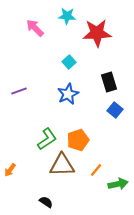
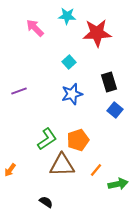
blue star: moved 4 px right; rotated 10 degrees clockwise
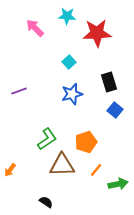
orange pentagon: moved 8 px right, 2 px down
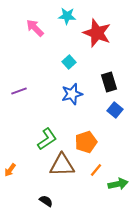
red star: rotated 24 degrees clockwise
black semicircle: moved 1 px up
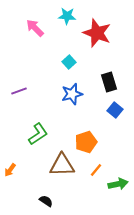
green L-shape: moved 9 px left, 5 px up
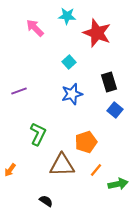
green L-shape: rotated 30 degrees counterclockwise
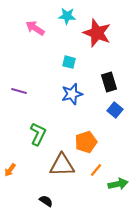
pink arrow: rotated 12 degrees counterclockwise
cyan square: rotated 32 degrees counterclockwise
purple line: rotated 35 degrees clockwise
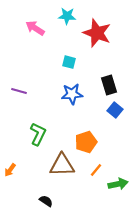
black rectangle: moved 3 px down
blue star: rotated 10 degrees clockwise
